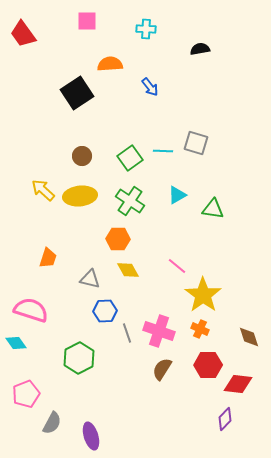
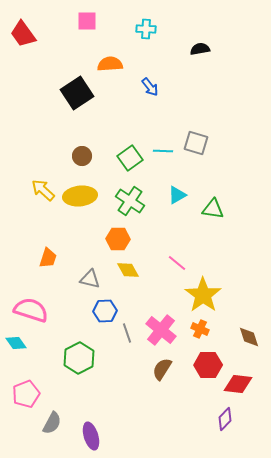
pink line: moved 3 px up
pink cross: moved 2 px right, 1 px up; rotated 20 degrees clockwise
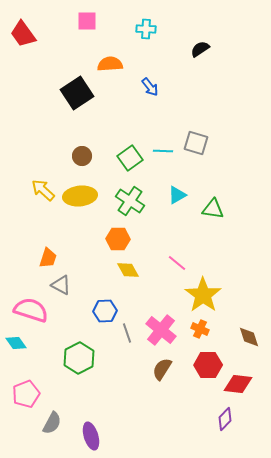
black semicircle: rotated 24 degrees counterclockwise
gray triangle: moved 29 px left, 6 px down; rotated 15 degrees clockwise
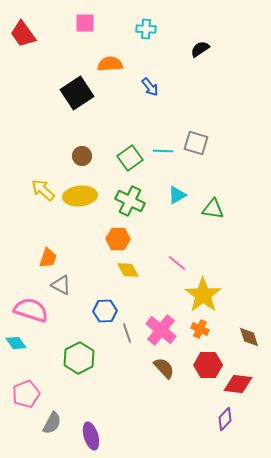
pink square: moved 2 px left, 2 px down
green cross: rotated 8 degrees counterclockwise
brown semicircle: moved 2 px right, 1 px up; rotated 105 degrees clockwise
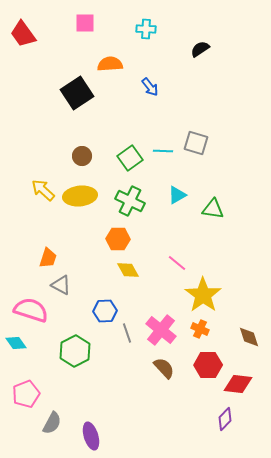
green hexagon: moved 4 px left, 7 px up
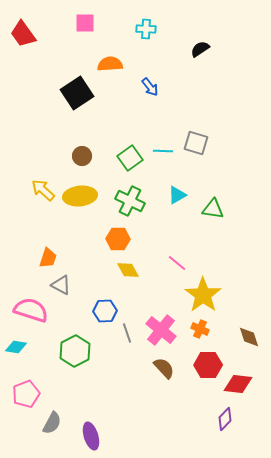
cyan diamond: moved 4 px down; rotated 45 degrees counterclockwise
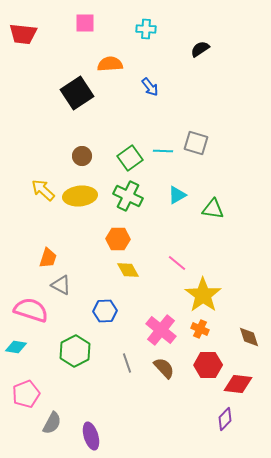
red trapezoid: rotated 48 degrees counterclockwise
green cross: moved 2 px left, 5 px up
gray line: moved 30 px down
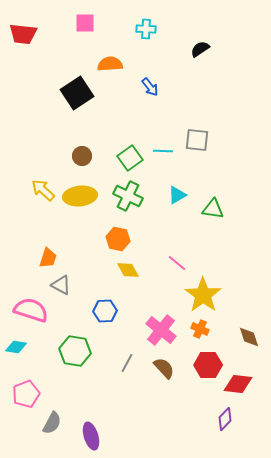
gray square: moved 1 px right, 3 px up; rotated 10 degrees counterclockwise
orange hexagon: rotated 10 degrees clockwise
green hexagon: rotated 24 degrees counterclockwise
gray line: rotated 48 degrees clockwise
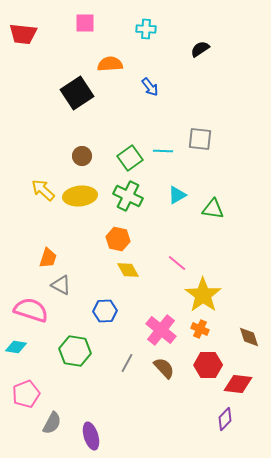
gray square: moved 3 px right, 1 px up
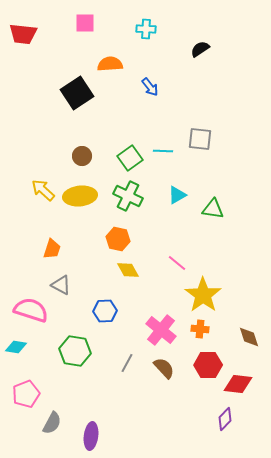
orange trapezoid: moved 4 px right, 9 px up
orange cross: rotated 18 degrees counterclockwise
purple ellipse: rotated 24 degrees clockwise
